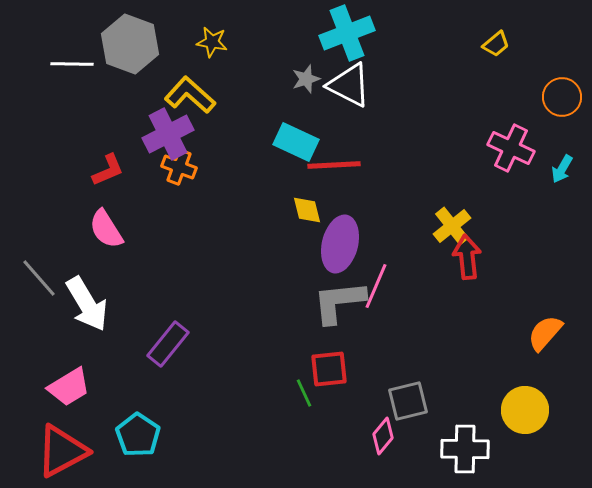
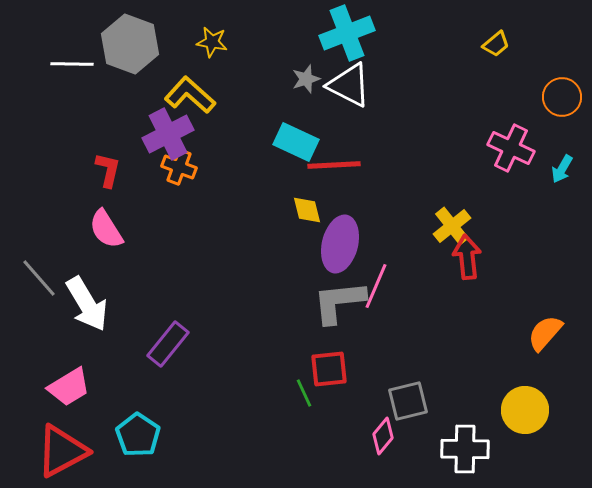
red L-shape: rotated 54 degrees counterclockwise
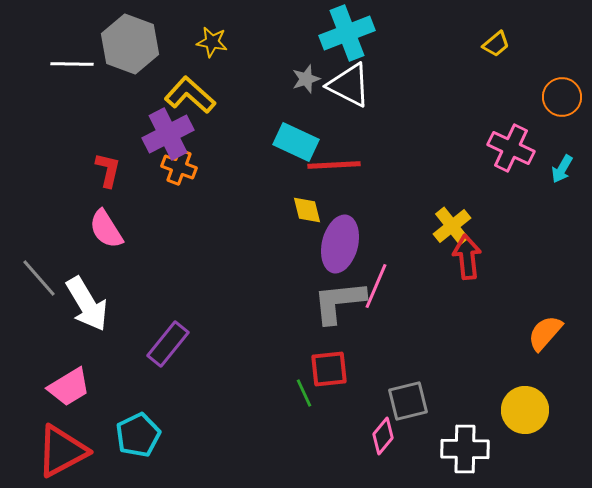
cyan pentagon: rotated 12 degrees clockwise
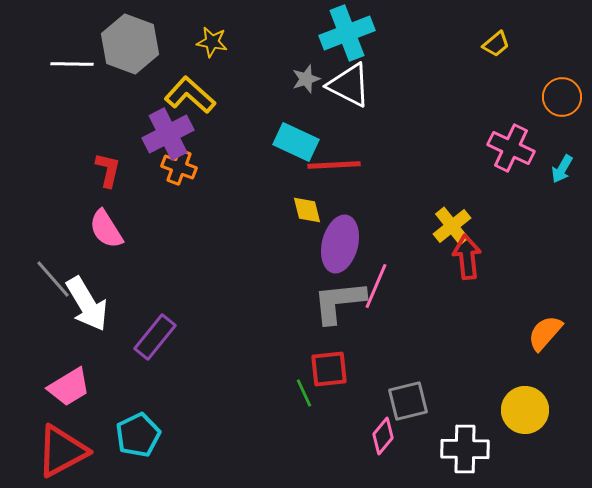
gray line: moved 14 px right, 1 px down
purple rectangle: moved 13 px left, 7 px up
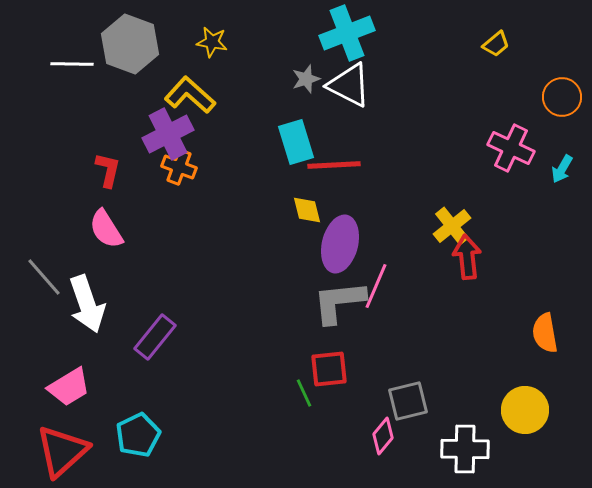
cyan rectangle: rotated 48 degrees clockwise
gray line: moved 9 px left, 2 px up
white arrow: rotated 12 degrees clockwise
orange semicircle: rotated 51 degrees counterclockwise
red triangle: rotated 14 degrees counterclockwise
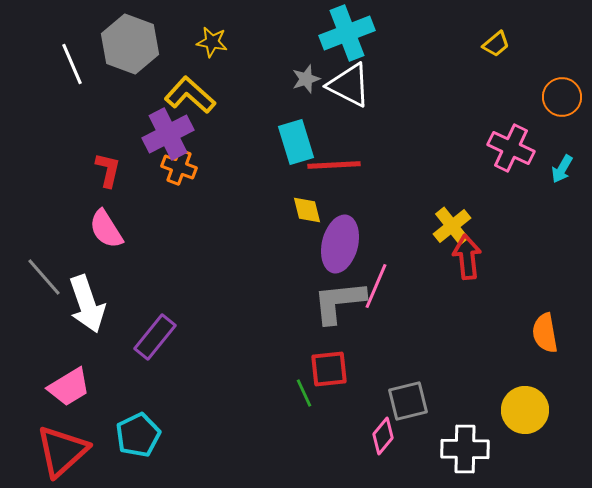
white line: rotated 66 degrees clockwise
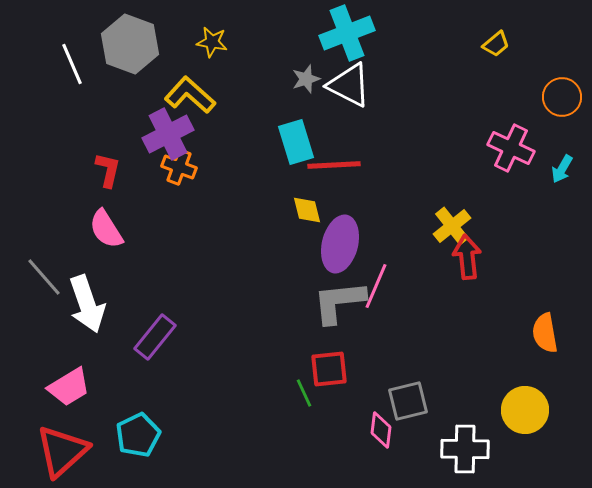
pink diamond: moved 2 px left, 6 px up; rotated 33 degrees counterclockwise
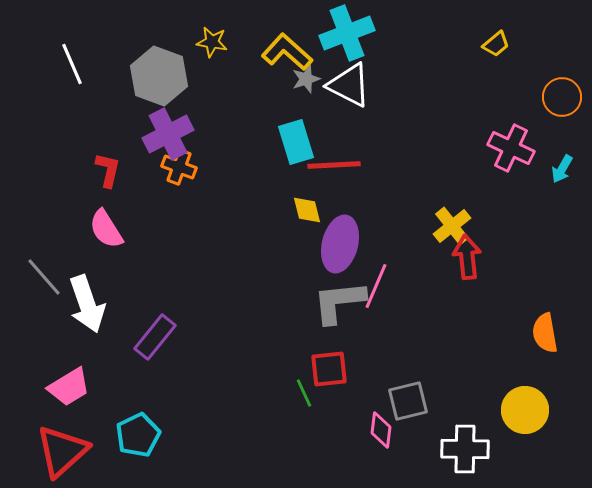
gray hexagon: moved 29 px right, 32 px down
yellow L-shape: moved 97 px right, 43 px up
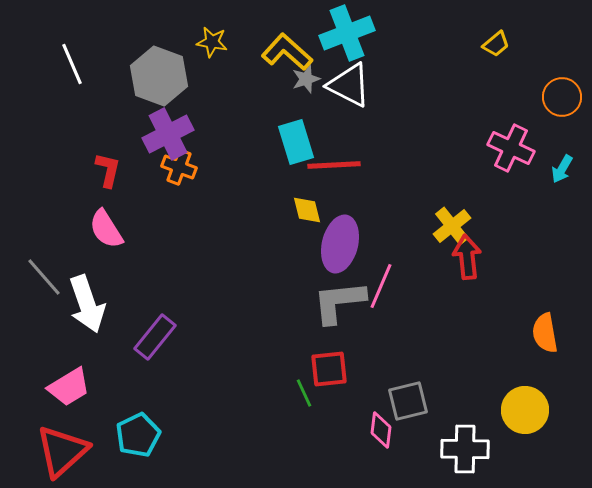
pink line: moved 5 px right
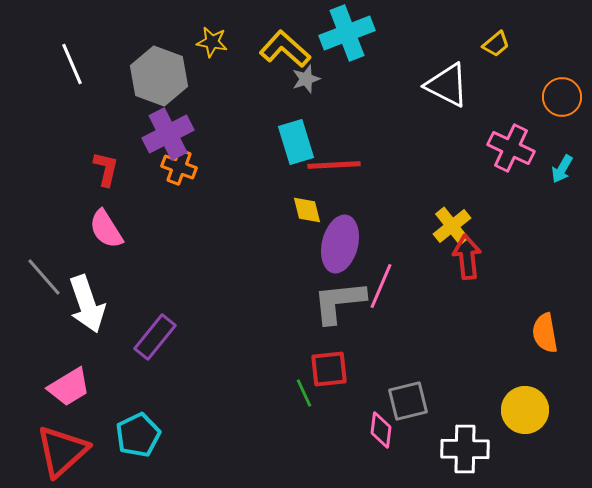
yellow L-shape: moved 2 px left, 3 px up
white triangle: moved 98 px right
red L-shape: moved 2 px left, 1 px up
